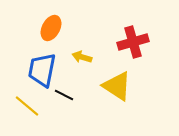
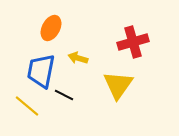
yellow arrow: moved 4 px left, 1 px down
blue trapezoid: moved 1 px left, 1 px down
yellow triangle: moved 1 px right, 1 px up; rotated 32 degrees clockwise
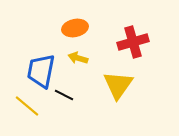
orange ellipse: moved 24 px right; rotated 50 degrees clockwise
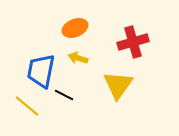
orange ellipse: rotated 10 degrees counterclockwise
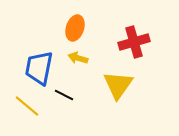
orange ellipse: rotated 50 degrees counterclockwise
red cross: moved 1 px right
blue trapezoid: moved 2 px left, 3 px up
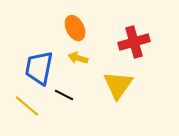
orange ellipse: rotated 45 degrees counterclockwise
